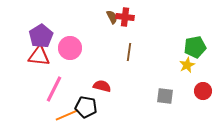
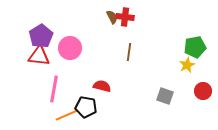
pink line: rotated 16 degrees counterclockwise
gray square: rotated 12 degrees clockwise
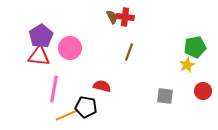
brown line: rotated 12 degrees clockwise
gray square: rotated 12 degrees counterclockwise
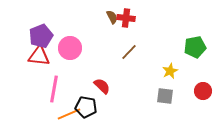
red cross: moved 1 px right, 1 px down
purple pentagon: rotated 10 degrees clockwise
brown line: rotated 24 degrees clockwise
yellow star: moved 17 px left, 6 px down
red semicircle: rotated 30 degrees clockwise
orange line: moved 2 px right, 1 px up
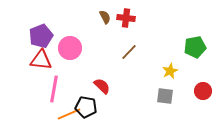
brown semicircle: moved 7 px left
red triangle: moved 2 px right, 4 px down
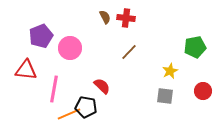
red triangle: moved 15 px left, 10 px down
